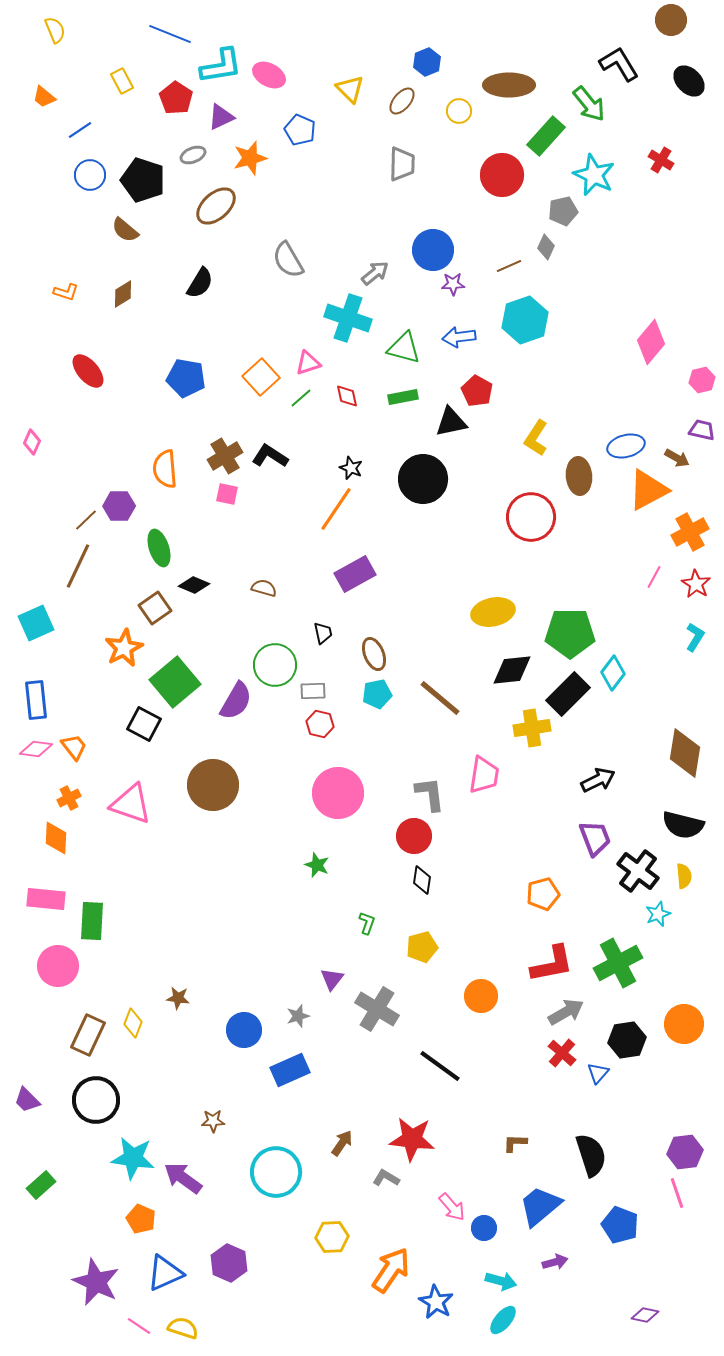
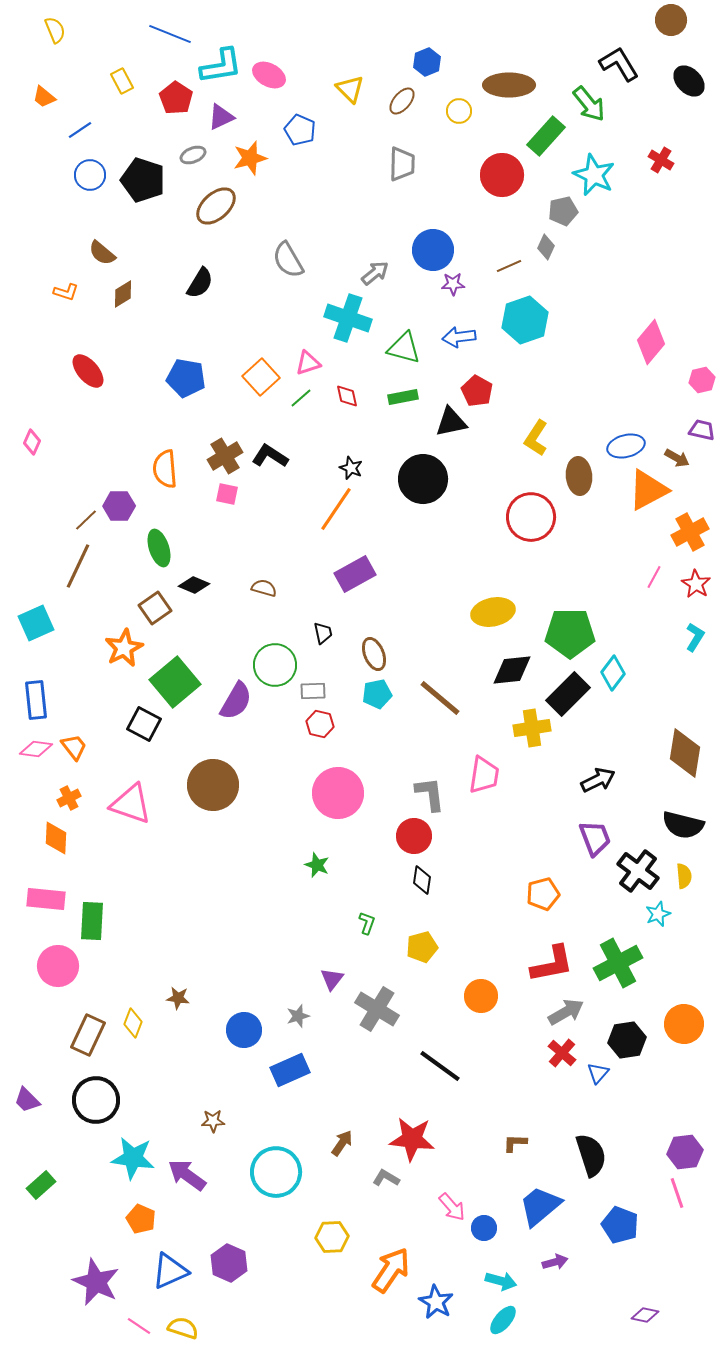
brown semicircle at (125, 230): moved 23 px left, 23 px down
purple arrow at (183, 1178): moved 4 px right, 3 px up
blue triangle at (165, 1273): moved 5 px right, 2 px up
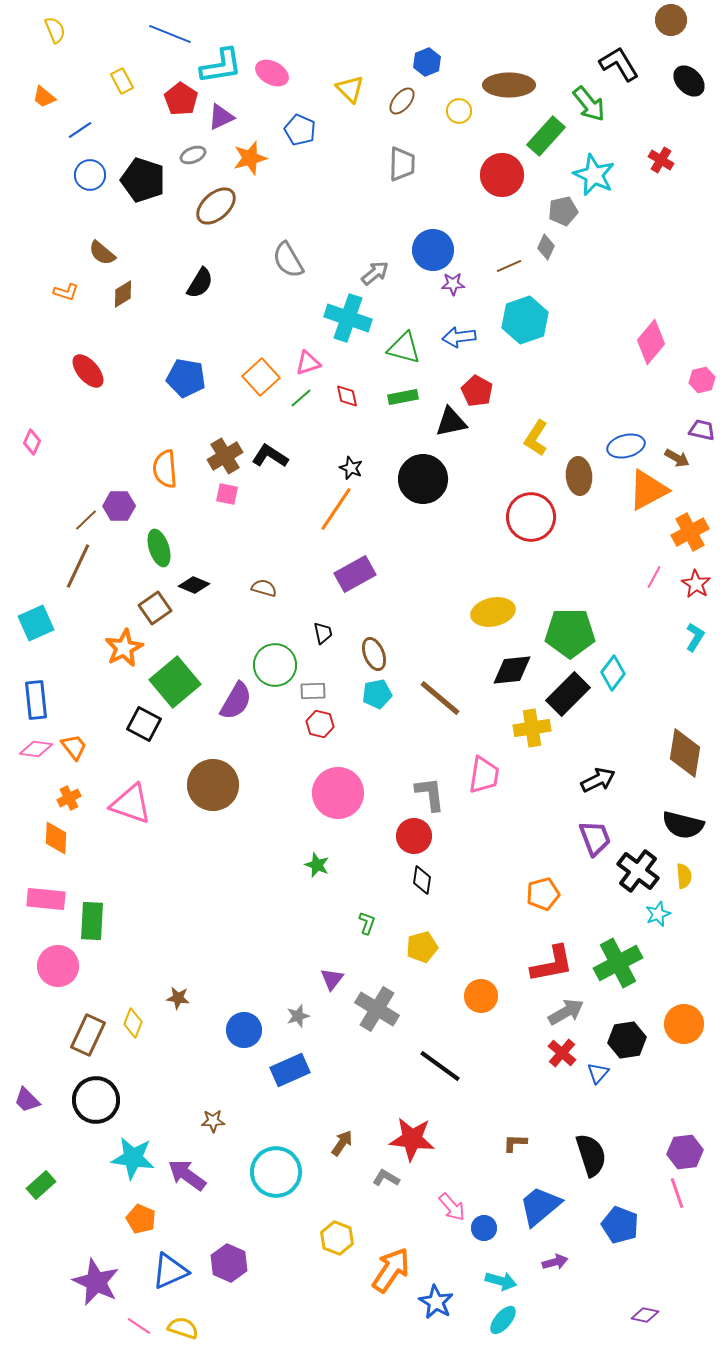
pink ellipse at (269, 75): moved 3 px right, 2 px up
red pentagon at (176, 98): moved 5 px right, 1 px down
yellow hexagon at (332, 1237): moved 5 px right, 1 px down; rotated 24 degrees clockwise
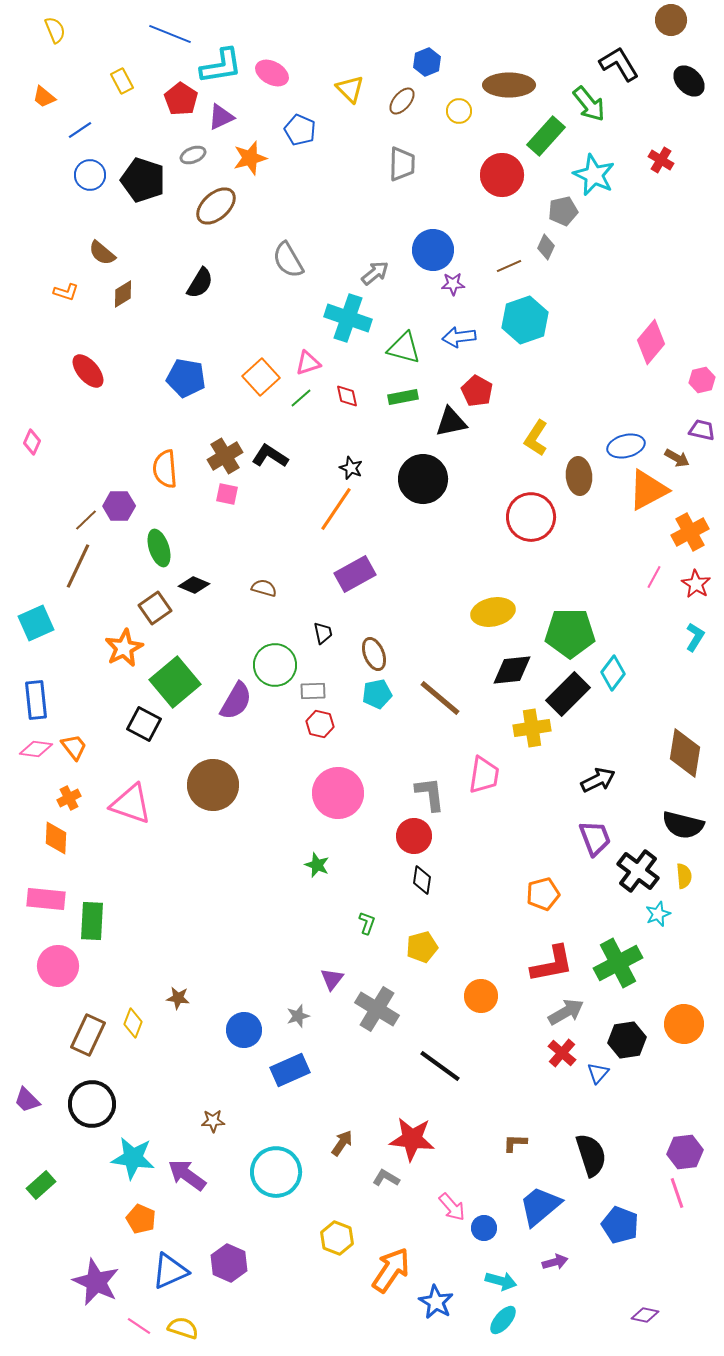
black circle at (96, 1100): moved 4 px left, 4 px down
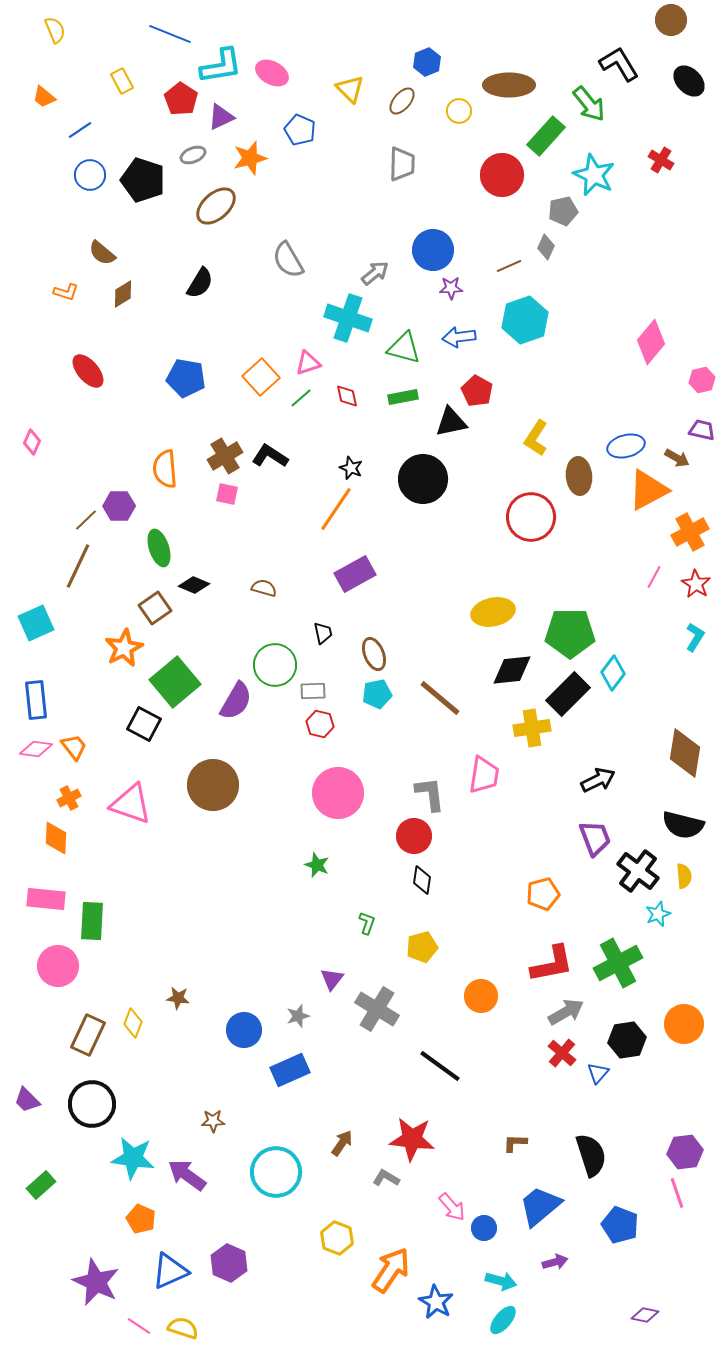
purple star at (453, 284): moved 2 px left, 4 px down
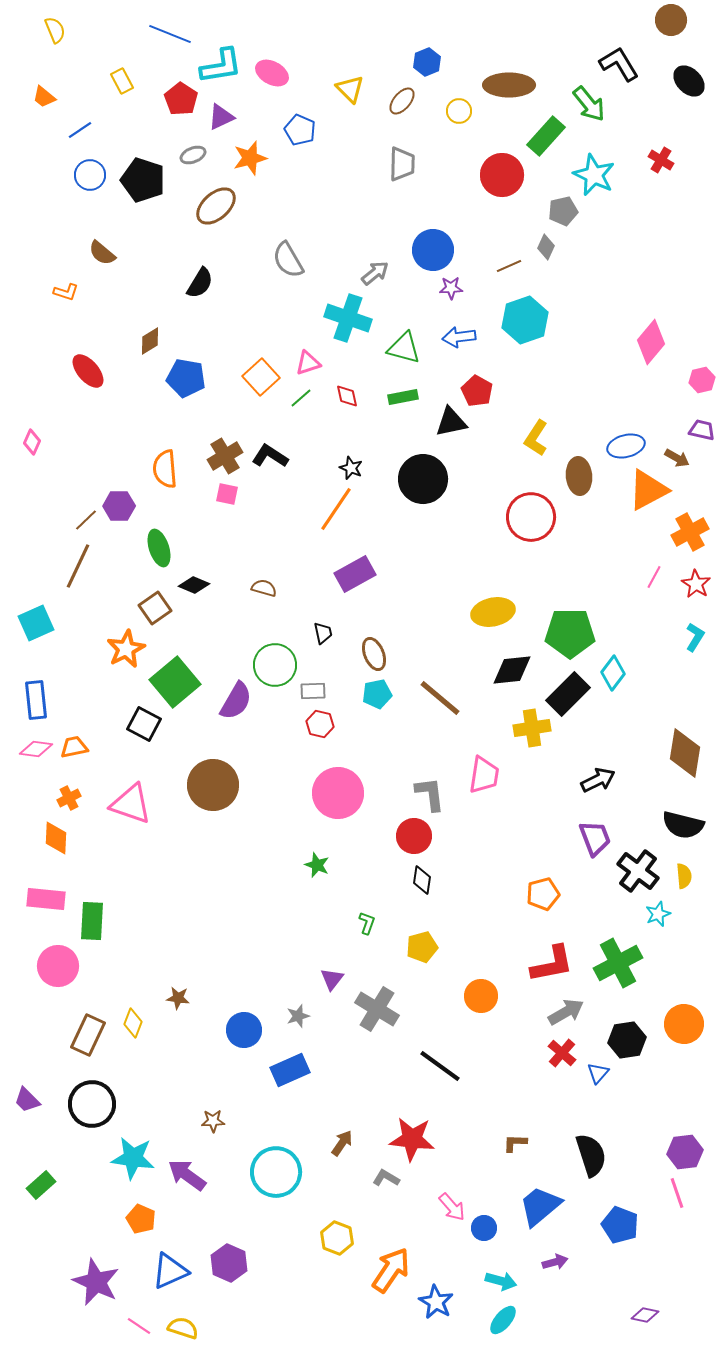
brown diamond at (123, 294): moved 27 px right, 47 px down
orange star at (124, 648): moved 2 px right, 1 px down
orange trapezoid at (74, 747): rotated 64 degrees counterclockwise
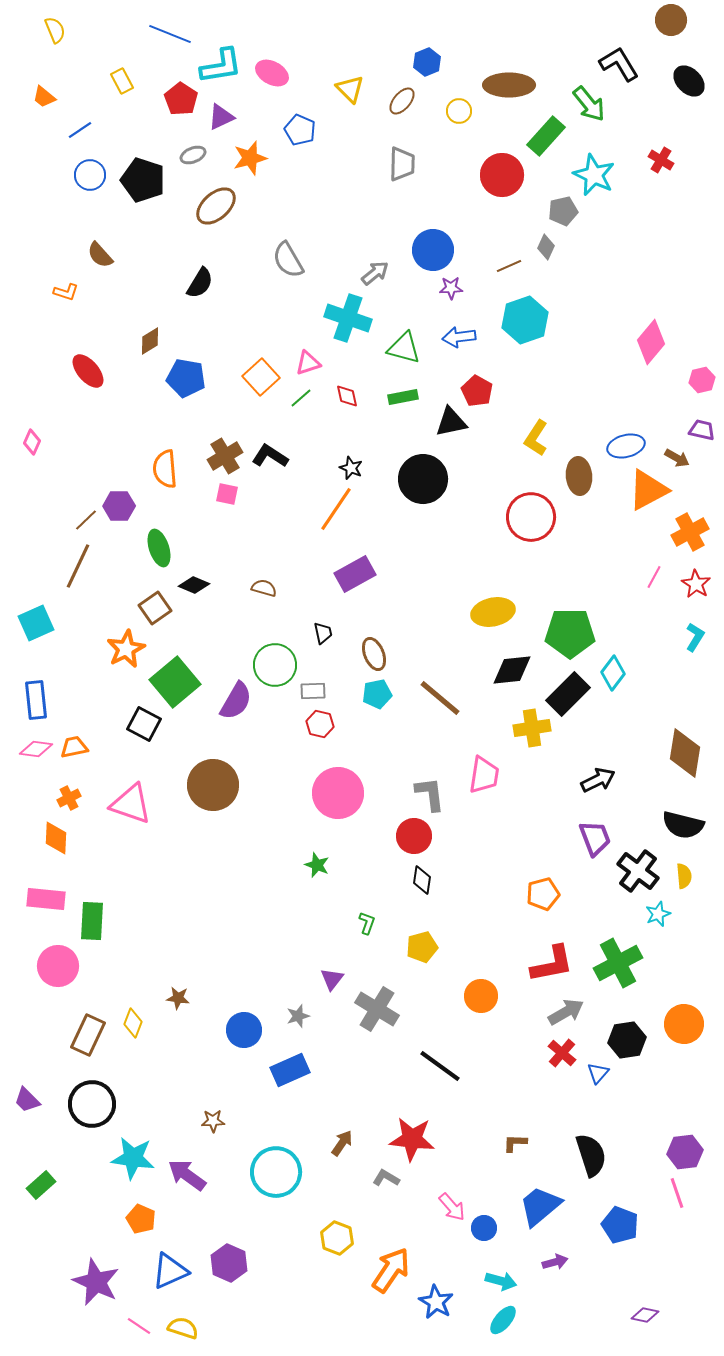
brown semicircle at (102, 253): moved 2 px left, 2 px down; rotated 8 degrees clockwise
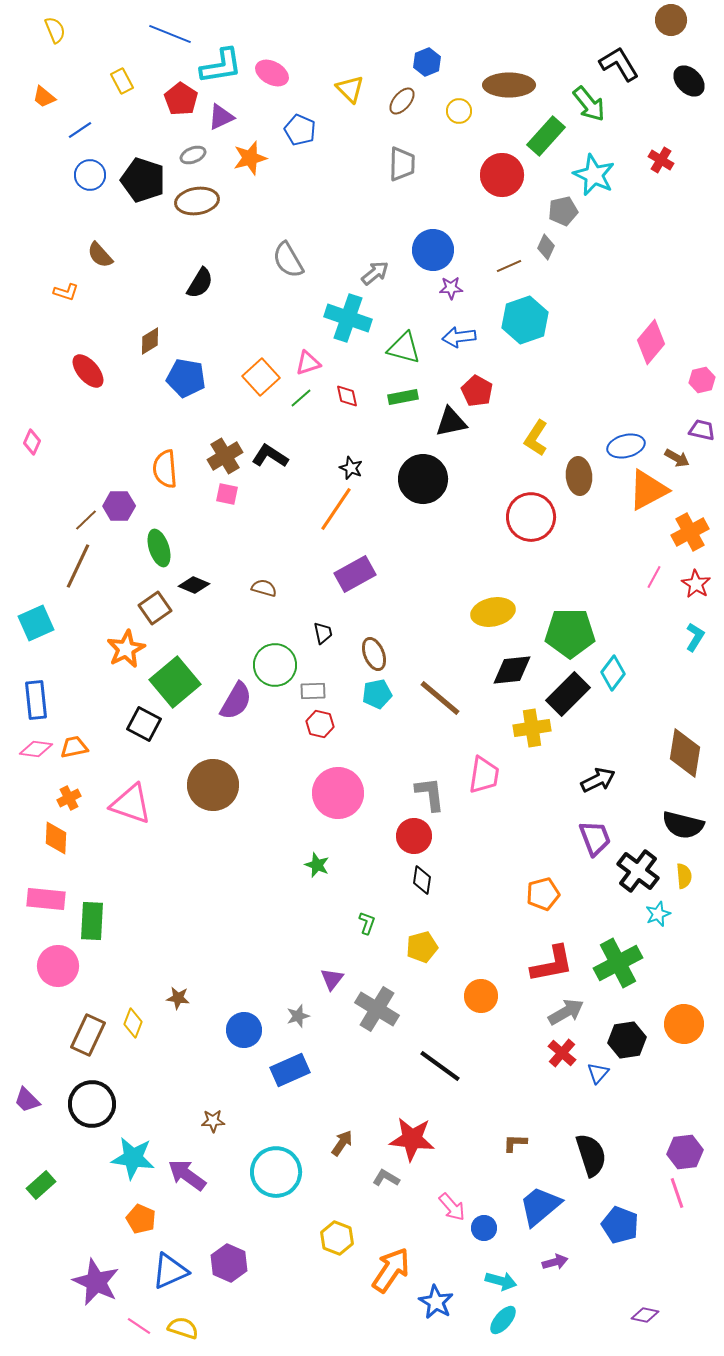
brown ellipse at (216, 206): moved 19 px left, 5 px up; rotated 33 degrees clockwise
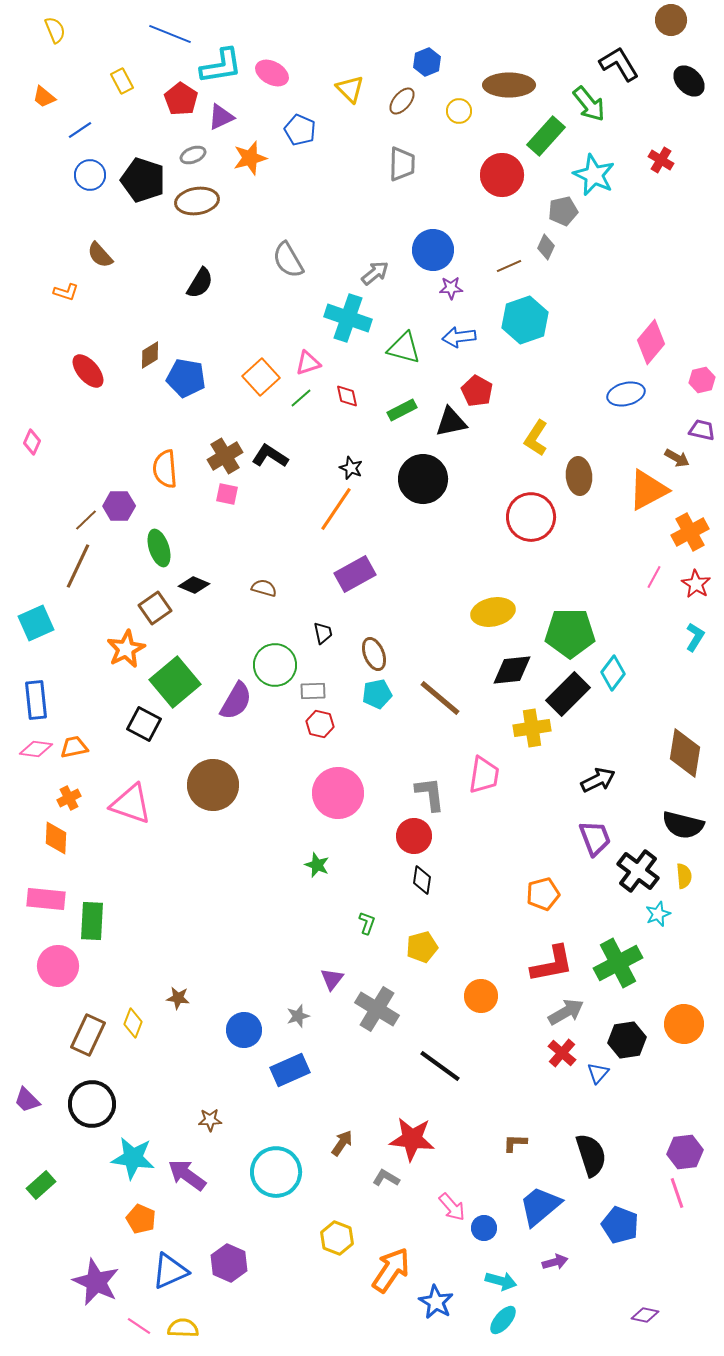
brown diamond at (150, 341): moved 14 px down
green rectangle at (403, 397): moved 1 px left, 13 px down; rotated 16 degrees counterclockwise
blue ellipse at (626, 446): moved 52 px up
brown star at (213, 1121): moved 3 px left, 1 px up
yellow semicircle at (183, 1328): rotated 16 degrees counterclockwise
